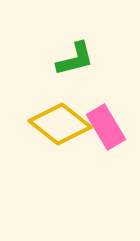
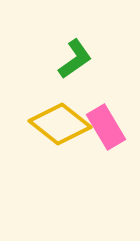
green L-shape: rotated 21 degrees counterclockwise
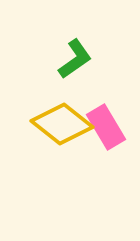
yellow diamond: moved 2 px right
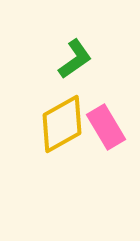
yellow diamond: rotated 68 degrees counterclockwise
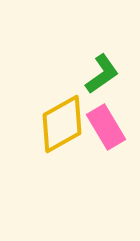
green L-shape: moved 27 px right, 15 px down
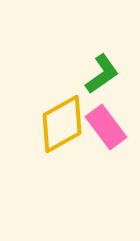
pink rectangle: rotated 6 degrees counterclockwise
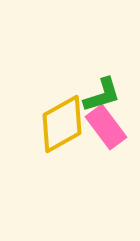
green L-shape: moved 21 px down; rotated 18 degrees clockwise
